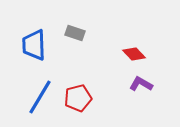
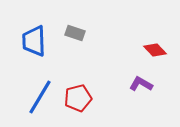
blue trapezoid: moved 4 px up
red diamond: moved 21 px right, 4 px up
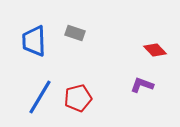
purple L-shape: moved 1 px right, 1 px down; rotated 10 degrees counterclockwise
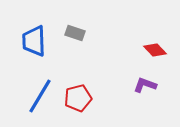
purple L-shape: moved 3 px right
blue line: moved 1 px up
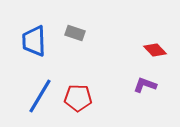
red pentagon: rotated 16 degrees clockwise
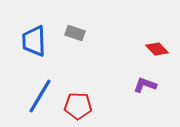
red diamond: moved 2 px right, 1 px up
red pentagon: moved 8 px down
